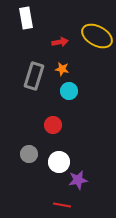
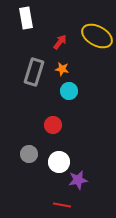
red arrow: rotated 42 degrees counterclockwise
gray rectangle: moved 4 px up
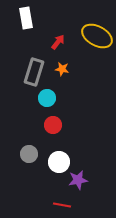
red arrow: moved 2 px left
cyan circle: moved 22 px left, 7 px down
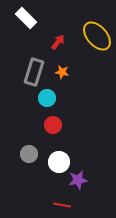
white rectangle: rotated 35 degrees counterclockwise
yellow ellipse: rotated 20 degrees clockwise
orange star: moved 3 px down
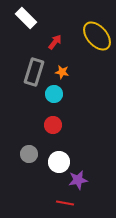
red arrow: moved 3 px left
cyan circle: moved 7 px right, 4 px up
red line: moved 3 px right, 2 px up
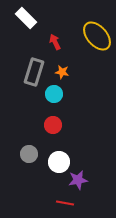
red arrow: rotated 63 degrees counterclockwise
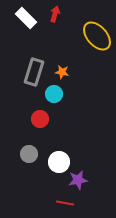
red arrow: moved 28 px up; rotated 42 degrees clockwise
red circle: moved 13 px left, 6 px up
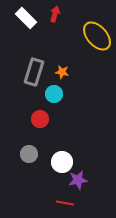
white circle: moved 3 px right
